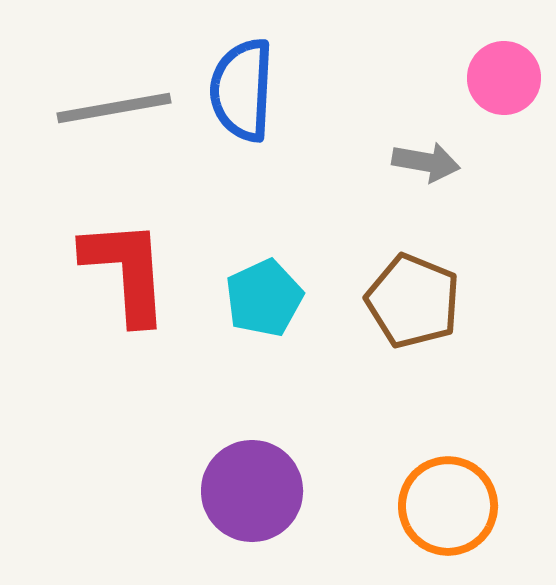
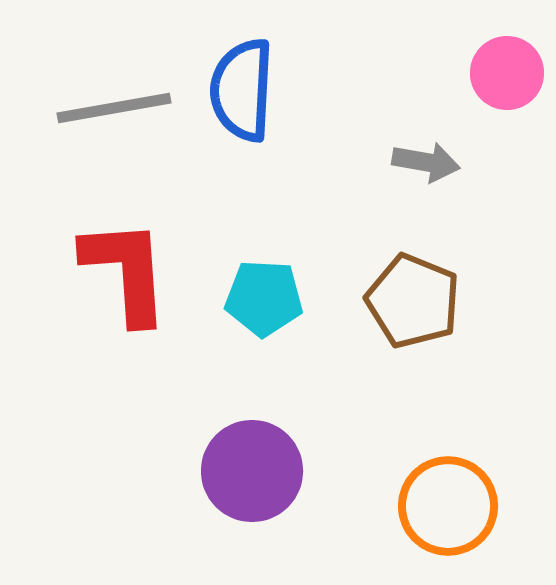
pink circle: moved 3 px right, 5 px up
cyan pentagon: rotated 28 degrees clockwise
purple circle: moved 20 px up
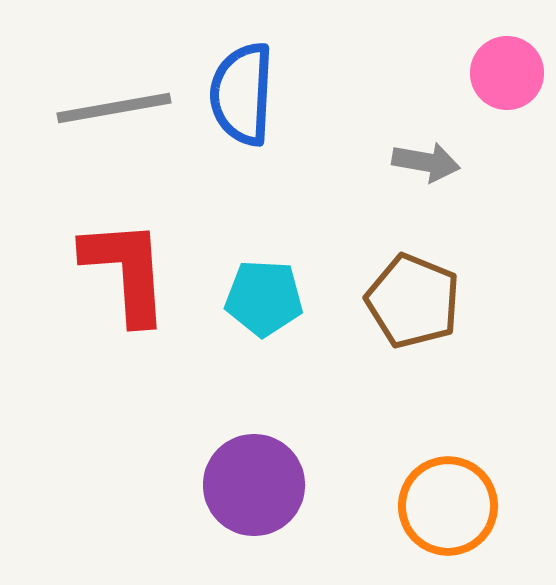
blue semicircle: moved 4 px down
purple circle: moved 2 px right, 14 px down
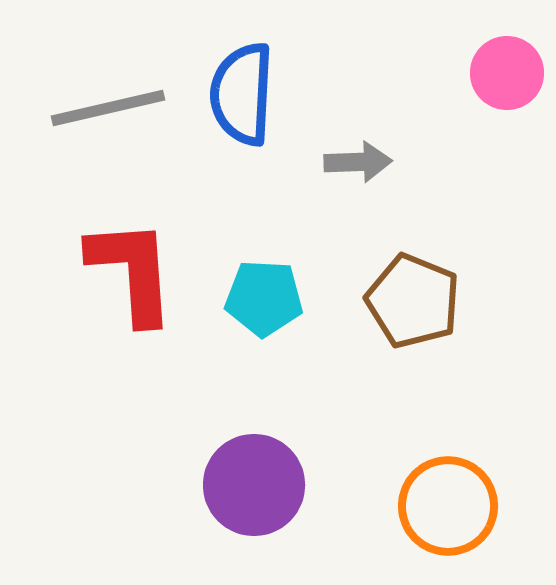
gray line: moved 6 px left; rotated 3 degrees counterclockwise
gray arrow: moved 68 px left; rotated 12 degrees counterclockwise
red L-shape: moved 6 px right
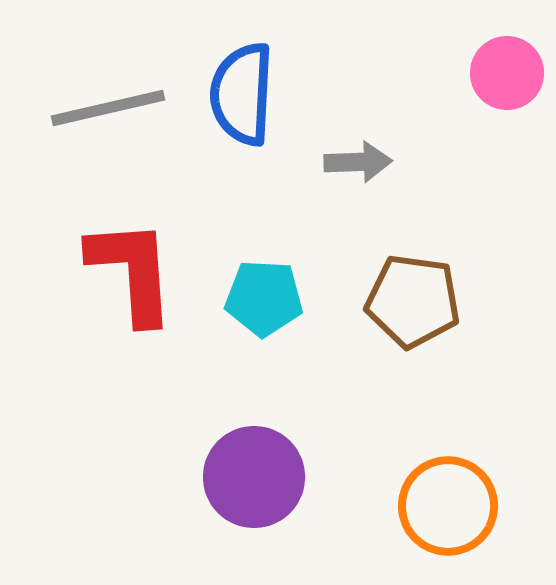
brown pentagon: rotated 14 degrees counterclockwise
purple circle: moved 8 px up
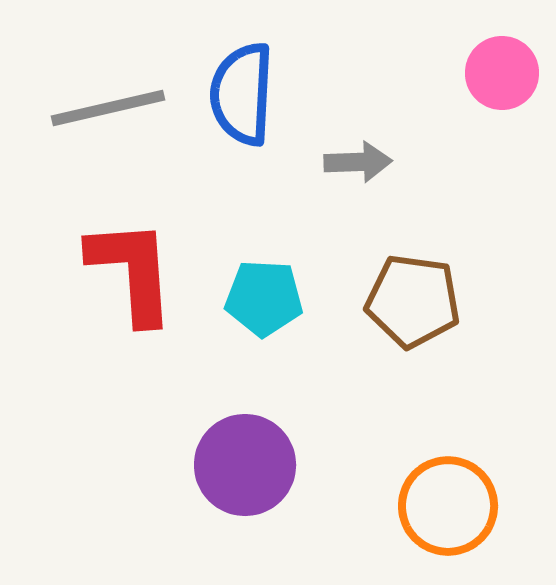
pink circle: moved 5 px left
purple circle: moved 9 px left, 12 px up
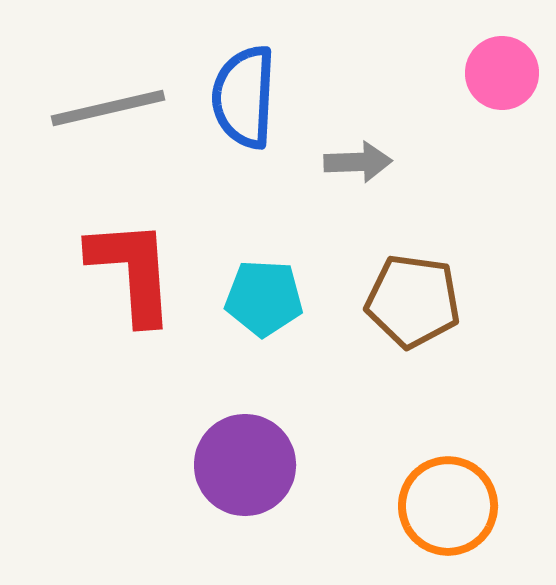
blue semicircle: moved 2 px right, 3 px down
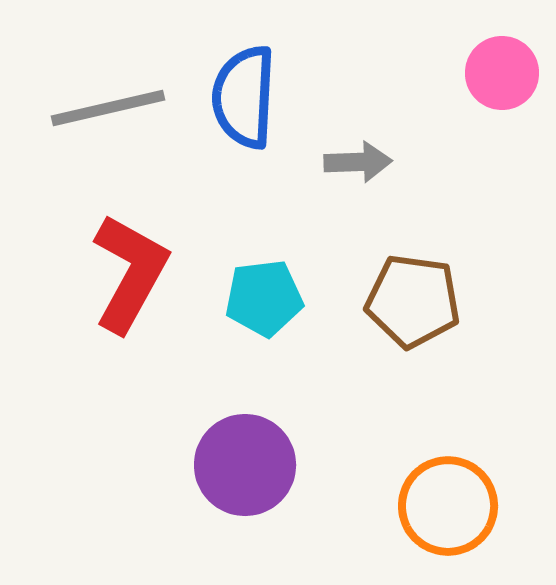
red L-shape: moved 2 px left, 2 px down; rotated 33 degrees clockwise
cyan pentagon: rotated 10 degrees counterclockwise
